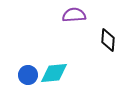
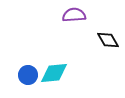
black diamond: rotated 35 degrees counterclockwise
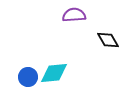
blue circle: moved 2 px down
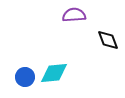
black diamond: rotated 10 degrees clockwise
blue circle: moved 3 px left
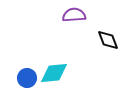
blue circle: moved 2 px right, 1 px down
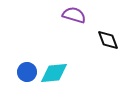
purple semicircle: rotated 20 degrees clockwise
blue circle: moved 6 px up
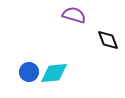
blue circle: moved 2 px right
